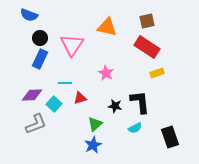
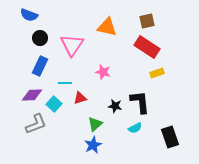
blue rectangle: moved 7 px down
pink star: moved 3 px left, 1 px up; rotated 14 degrees counterclockwise
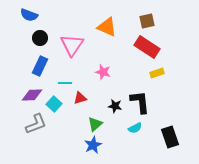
orange triangle: rotated 10 degrees clockwise
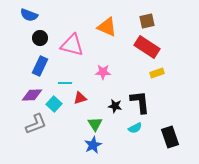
pink triangle: rotated 50 degrees counterclockwise
pink star: rotated 14 degrees counterclockwise
green triangle: rotated 21 degrees counterclockwise
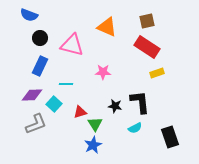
cyan line: moved 1 px right, 1 px down
red triangle: moved 14 px down
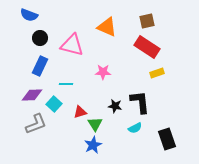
black rectangle: moved 3 px left, 2 px down
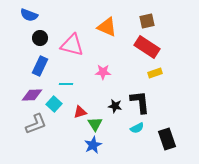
yellow rectangle: moved 2 px left
cyan semicircle: moved 2 px right
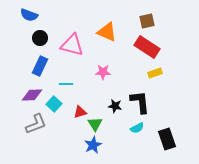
orange triangle: moved 5 px down
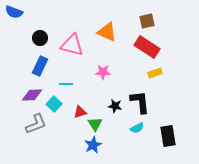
blue semicircle: moved 15 px left, 3 px up
black rectangle: moved 1 px right, 3 px up; rotated 10 degrees clockwise
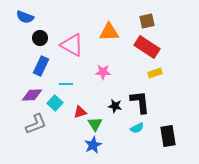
blue semicircle: moved 11 px right, 5 px down
orange triangle: moved 2 px right; rotated 25 degrees counterclockwise
pink triangle: rotated 15 degrees clockwise
blue rectangle: moved 1 px right
cyan square: moved 1 px right, 1 px up
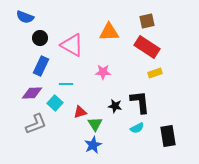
purple diamond: moved 2 px up
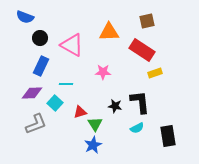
red rectangle: moved 5 px left, 3 px down
